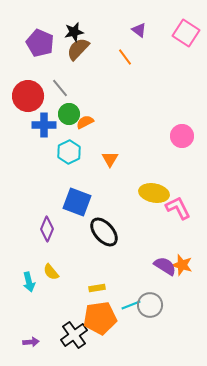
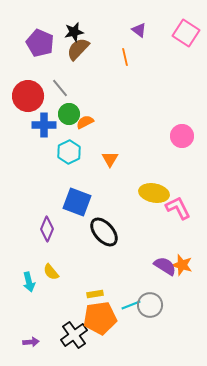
orange line: rotated 24 degrees clockwise
yellow rectangle: moved 2 px left, 6 px down
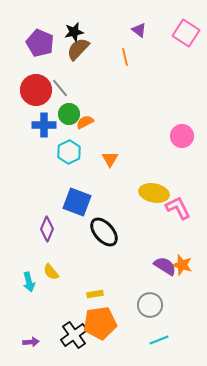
red circle: moved 8 px right, 6 px up
cyan line: moved 28 px right, 35 px down
orange pentagon: moved 5 px down
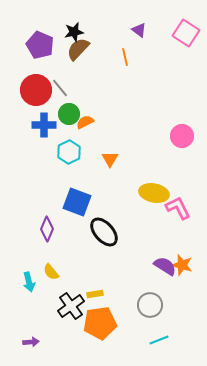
purple pentagon: moved 2 px down
black cross: moved 3 px left, 29 px up
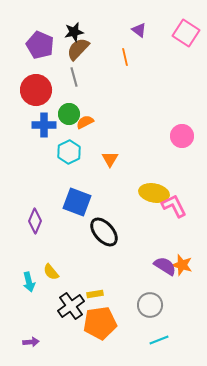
gray line: moved 14 px right, 11 px up; rotated 24 degrees clockwise
pink L-shape: moved 4 px left, 2 px up
purple diamond: moved 12 px left, 8 px up
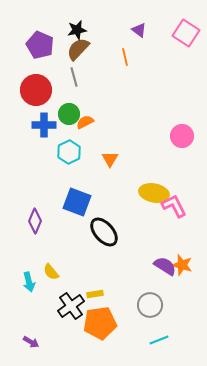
black star: moved 3 px right, 2 px up
purple arrow: rotated 35 degrees clockwise
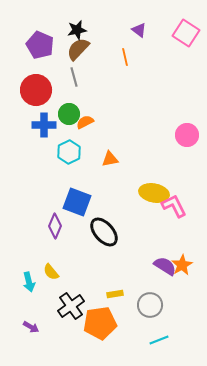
pink circle: moved 5 px right, 1 px up
orange triangle: rotated 48 degrees clockwise
purple diamond: moved 20 px right, 5 px down
orange star: rotated 25 degrees clockwise
yellow rectangle: moved 20 px right
purple arrow: moved 15 px up
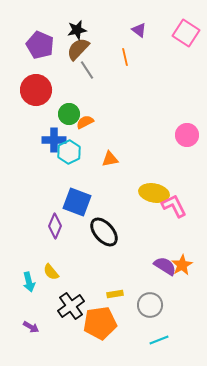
gray line: moved 13 px right, 7 px up; rotated 18 degrees counterclockwise
blue cross: moved 10 px right, 15 px down
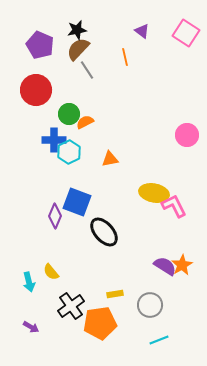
purple triangle: moved 3 px right, 1 px down
purple diamond: moved 10 px up
